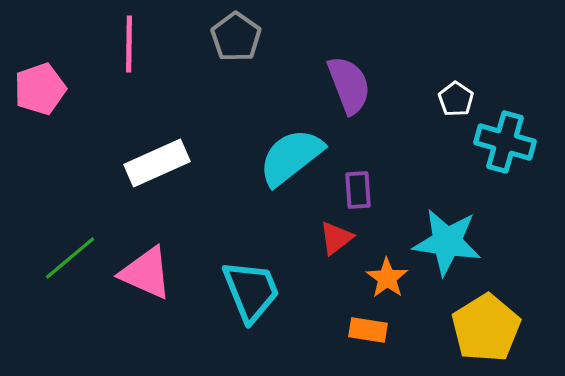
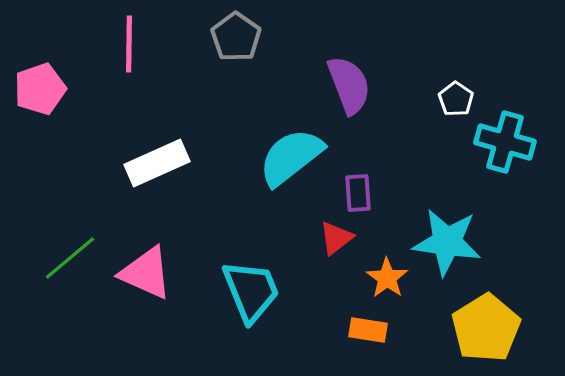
purple rectangle: moved 3 px down
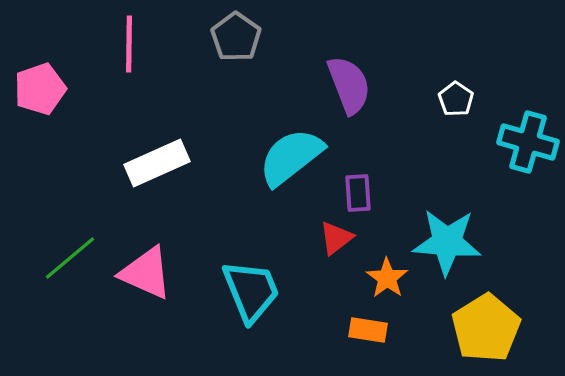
cyan cross: moved 23 px right
cyan star: rotated 4 degrees counterclockwise
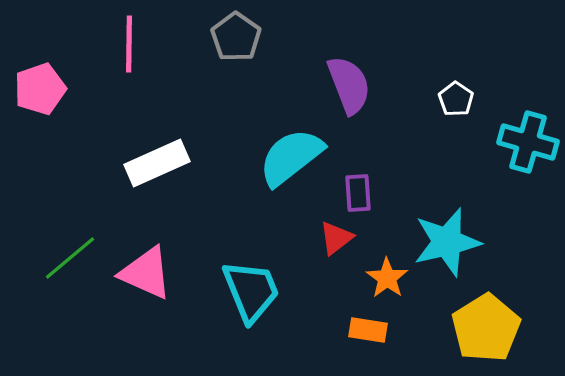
cyan star: rotated 18 degrees counterclockwise
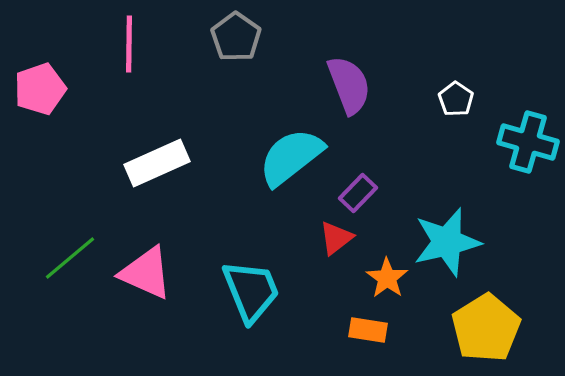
purple rectangle: rotated 48 degrees clockwise
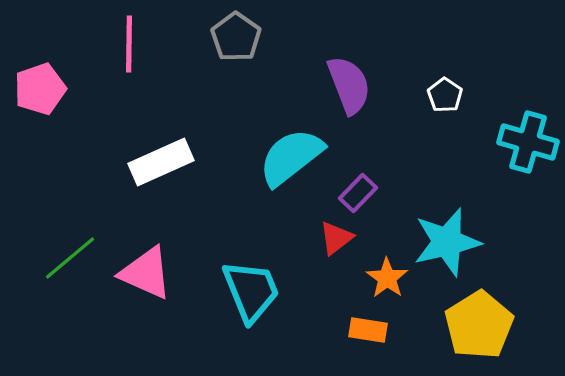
white pentagon: moved 11 px left, 4 px up
white rectangle: moved 4 px right, 1 px up
yellow pentagon: moved 7 px left, 3 px up
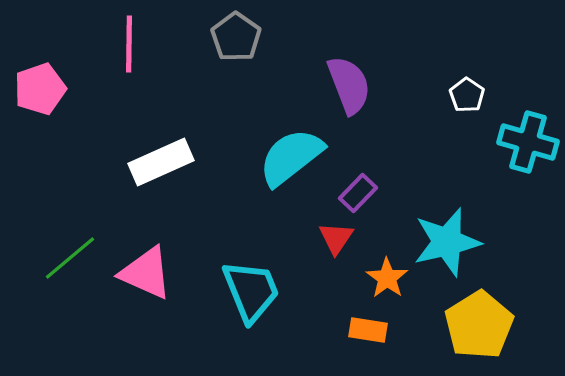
white pentagon: moved 22 px right
red triangle: rotated 18 degrees counterclockwise
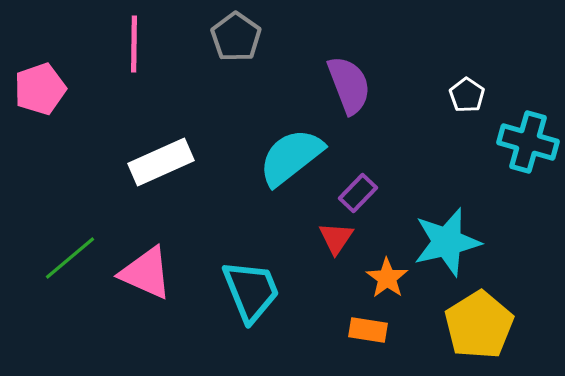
pink line: moved 5 px right
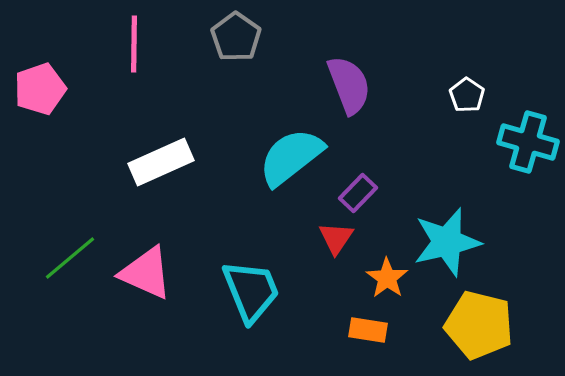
yellow pentagon: rotated 26 degrees counterclockwise
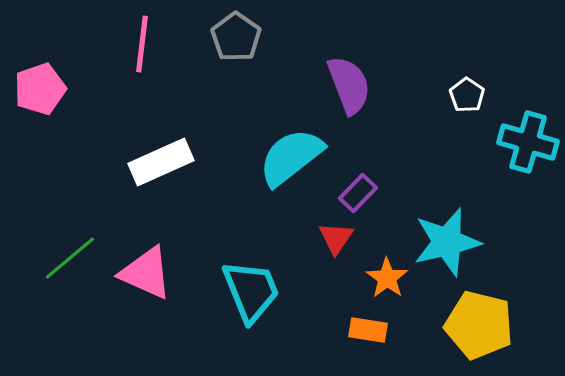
pink line: moved 8 px right; rotated 6 degrees clockwise
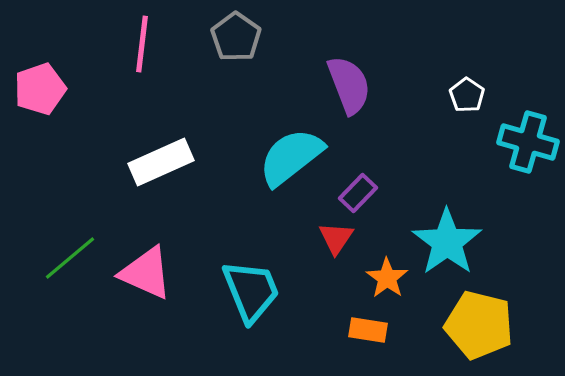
cyan star: rotated 22 degrees counterclockwise
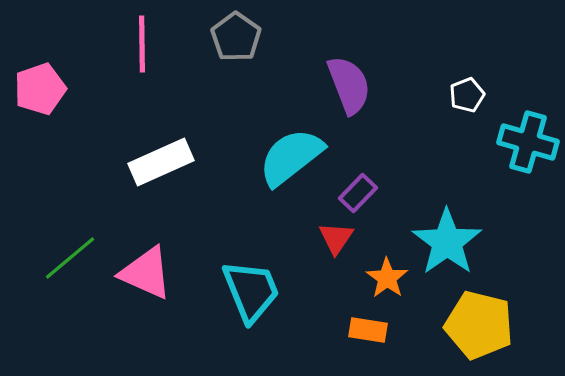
pink line: rotated 8 degrees counterclockwise
white pentagon: rotated 16 degrees clockwise
